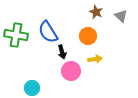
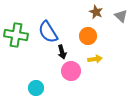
cyan circle: moved 4 px right
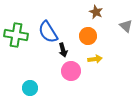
gray triangle: moved 5 px right, 10 px down
black arrow: moved 1 px right, 2 px up
cyan circle: moved 6 px left
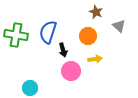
gray triangle: moved 7 px left
blue semicircle: rotated 50 degrees clockwise
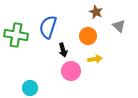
blue semicircle: moved 5 px up
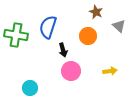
yellow arrow: moved 15 px right, 12 px down
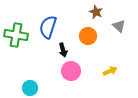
yellow arrow: rotated 16 degrees counterclockwise
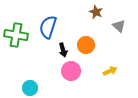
orange circle: moved 2 px left, 9 px down
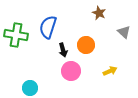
brown star: moved 3 px right, 1 px down
gray triangle: moved 5 px right, 6 px down
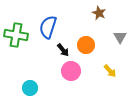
gray triangle: moved 4 px left, 5 px down; rotated 16 degrees clockwise
black arrow: rotated 24 degrees counterclockwise
yellow arrow: rotated 72 degrees clockwise
